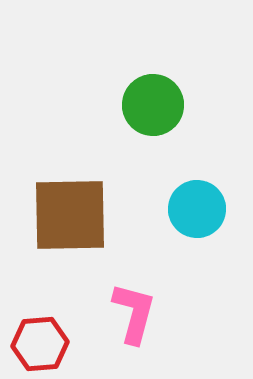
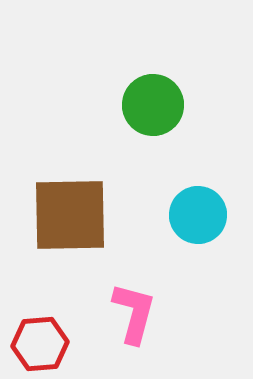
cyan circle: moved 1 px right, 6 px down
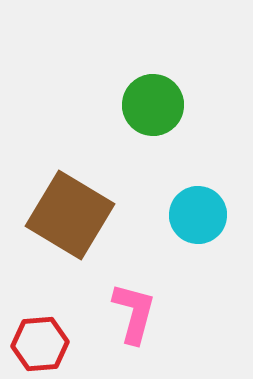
brown square: rotated 32 degrees clockwise
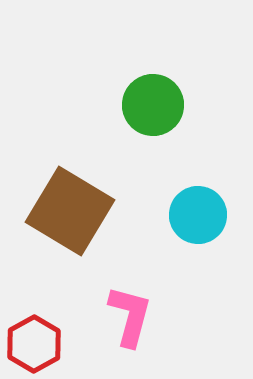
brown square: moved 4 px up
pink L-shape: moved 4 px left, 3 px down
red hexagon: moved 6 px left; rotated 24 degrees counterclockwise
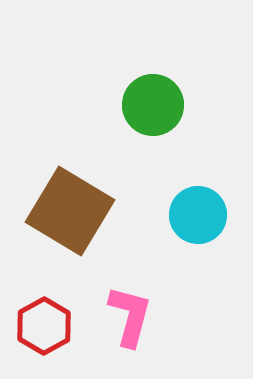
red hexagon: moved 10 px right, 18 px up
